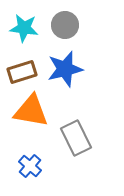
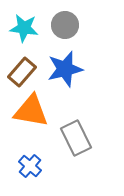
brown rectangle: rotated 32 degrees counterclockwise
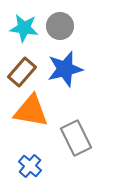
gray circle: moved 5 px left, 1 px down
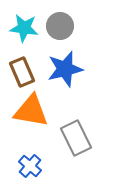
brown rectangle: rotated 64 degrees counterclockwise
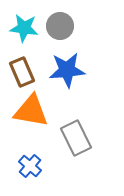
blue star: moved 2 px right, 1 px down; rotated 9 degrees clockwise
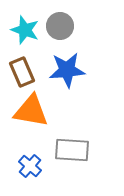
cyan star: moved 1 px right, 2 px down; rotated 12 degrees clockwise
gray rectangle: moved 4 px left, 12 px down; rotated 60 degrees counterclockwise
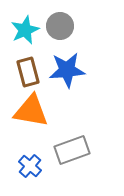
cyan star: rotated 28 degrees clockwise
brown rectangle: moved 6 px right; rotated 8 degrees clockwise
gray rectangle: rotated 24 degrees counterclockwise
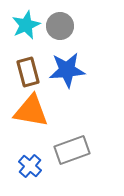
cyan star: moved 1 px right, 5 px up
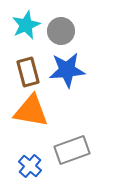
gray circle: moved 1 px right, 5 px down
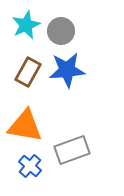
brown rectangle: rotated 44 degrees clockwise
orange triangle: moved 6 px left, 15 px down
